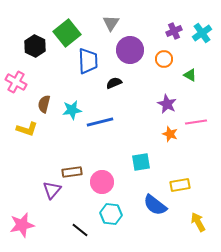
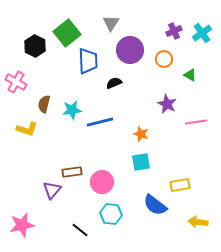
orange star: moved 29 px left
yellow arrow: rotated 54 degrees counterclockwise
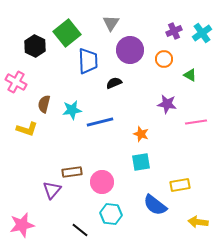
purple star: rotated 18 degrees counterclockwise
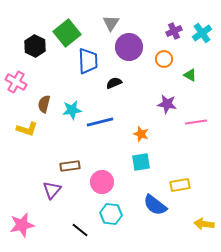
purple circle: moved 1 px left, 3 px up
brown rectangle: moved 2 px left, 6 px up
yellow arrow: moved 6 px right, 2 px down
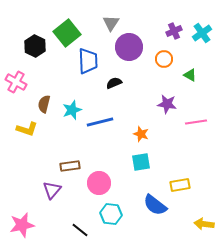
cyan star: rotated 12 degrees counterclockwise
pink circle: moved 3 px left, 1 px down
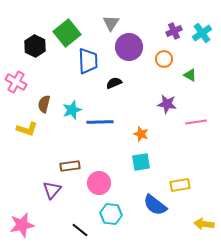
blue line: rotated 12 degrees clockwise
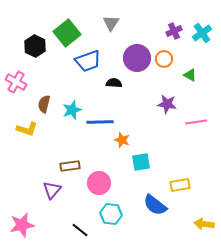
purple circle: moved 8 px right, 11 px down
blue trapezoid: rotated 72 degrees clockwise
black semicircle: rotated 28 degrees clockwise
orange star: moved 19 px left, 6 px down
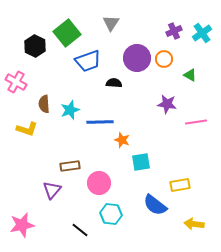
brown semicircle: rotated 18 degrees counterclockwise
cyan star: moved 2 px left
yellow arrow: moved 10 px left
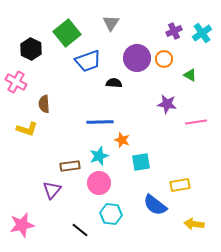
black hexagon: moved 4 px left, 3 px down
cyan star: moved 29 px right, 46 px down
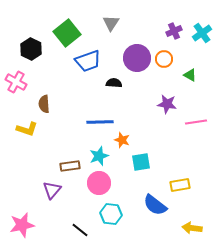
yellow arrow: moved 2 px left, 4 px down
